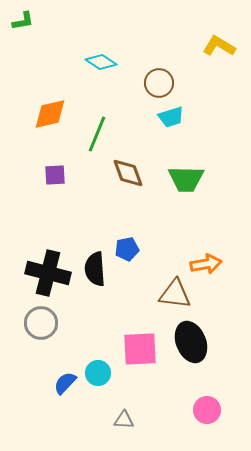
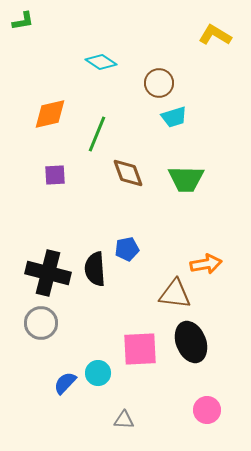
yellow L-shape: moved 4 px left, 11 px up
cyan trapezoid: moved 3 px right
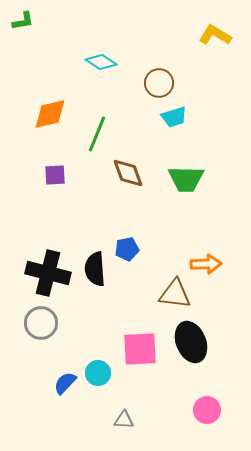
orange arrow: rotated 8 degrees clockwise
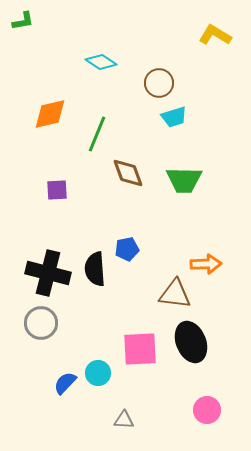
purple square: moved 2 px right, 15 px down
green trapezoid: moved 2 px left, 1 px down
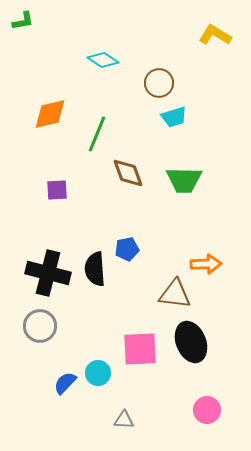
cyan diamond: moved 2 px right, 2 px up
gray circle: moved 1 px left, 3 px down
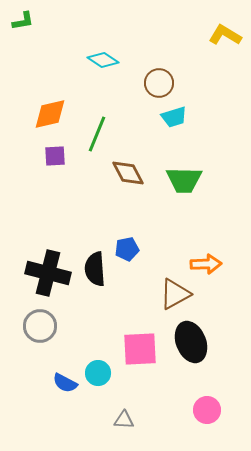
yellow L-shape: moved 10 px right
brown diamond: rotated 8 degrees counterclockwise
purple square: moved 2 px left, 34 px up
brown triangle: rotated 36 degrees counterclockwise
blue semicircle: rotated 105 degrees counterclockwise
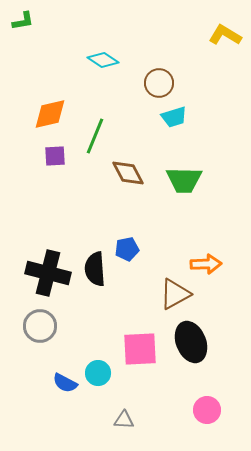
green line: moved 2 px left, 2 px down
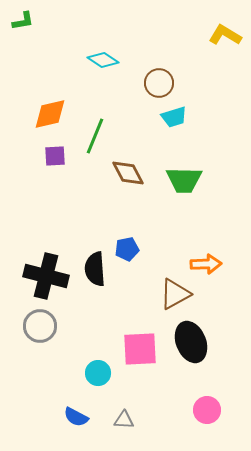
black cross: moved 2 px left, 3 px down
blue semicircle: moved 11 px right, 34 px down
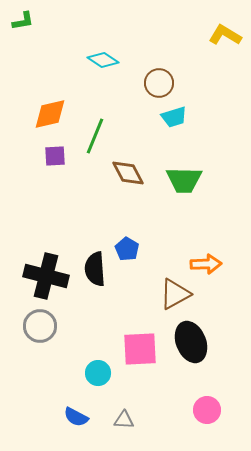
blue pentagon: rotated 30 degrees counterclockwise
